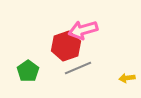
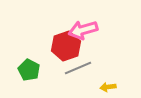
green pentagon: moved 1 px right, 1 px up; rotated 10 degrees counterclockwise
yellow arrow: moved 19 px left, 9 px down
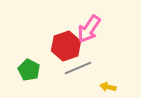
pink arrow: moved 6 px right, 1 px up; rotated 40 degrees counterclockwise
yellow arrow: rotated 21 degrees clockwise
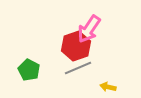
red hexagon: moved 10 px right
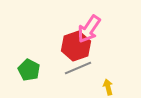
yellow arrow: rotated 63 degrees clockwise
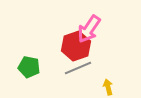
green pentagon: moved 3 px up; rotated 15 degrees counterclockwise
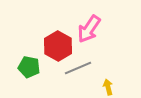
red hexagon: moved 18 px left; rotated 12 degrees counterclockwise
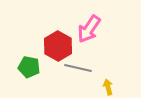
gray line: rotated 36 degrees clockwise
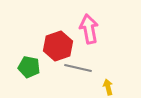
pink arrow: rotated 136 degrees clockwise
red hexagon: rotated 12 degrees clockwise
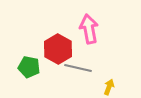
red hexagon: moved 3 px down; rotated 12 degrees counterclockwise
yellow arrow: moved 1 px right; rotated 35 degrees clockwise
